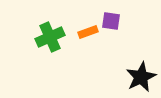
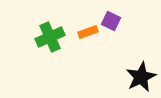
purple square: rotated 18 degrees clockwise
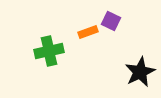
green cross: moved 1 px left, 14 px down; rotated 12 degrees clockwise
black star: moved 1 px left, 5 px up
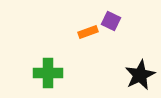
green cross: moved 1 px left, 22 px down; rotated 12 degrees clockwise
black star: moved 3 px down
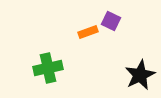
green cross: moved 5 px up; rotated 12 degrees counterclockwise
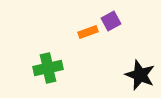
purple square: rotated 36 degrees clockwise
black star: rotated 24 degrees counterclockwise
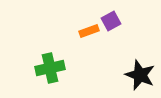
orange rectangle: moved 1 px right, 1 px up
green cross: moved 2 px right
